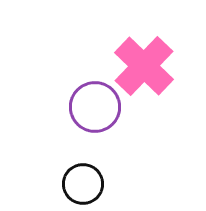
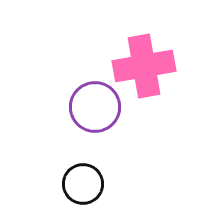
pink cross: rotated 36 degrees clockwise
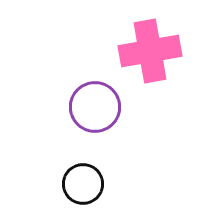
pink cross: moved 6 px right, 15 px up
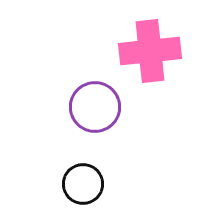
pink cross: rotated 4 degrees clockwise
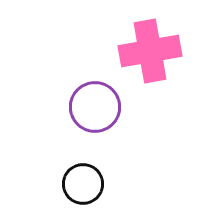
pink cross: rotated 4 degrees counterclockwise
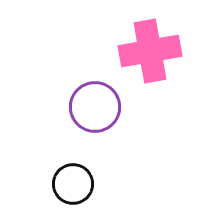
black circle: moved 10 px left
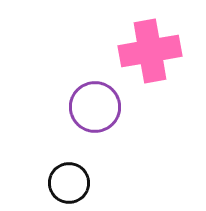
black circle: moved 4 px left, 1 px up
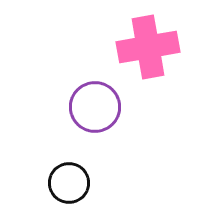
pink cross: moved 2 px left, 4 px up
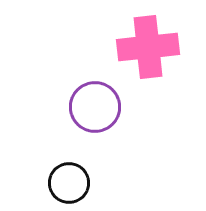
pink cross: rotated 4 degrees clockwise
